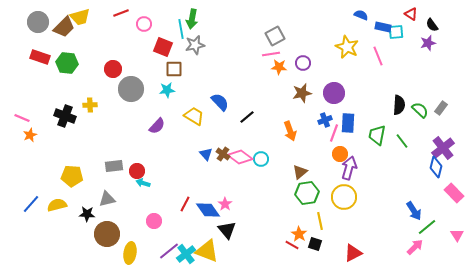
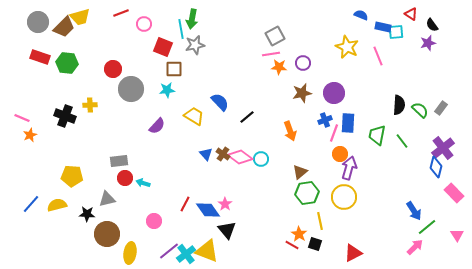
gray rectangle at (114, 166): moved 5 px right, 5 px up
red circle at (137, 171): moved 12 px left, 7 px down
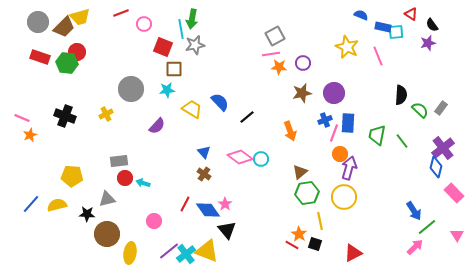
red circle at (113, 69): moved 36 px left, 17 px up
yellow cross at (90, 105): moved 16 px right, 9 px down; rotated 24 degrees counterclockwise
black semicircle at (399, 105): moved 2 px right, 10 px up
yellow trapezoid at (194, 116): moved 2 px left, 7 px up
blue triangle at (206, 154): moved 2 px left, 2 px up
brown cross at (223, 154): moved 19 px left, 20 px down
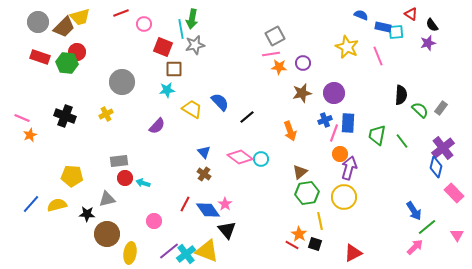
gray circle at (131, 89): moved 9 px left, 7 px up
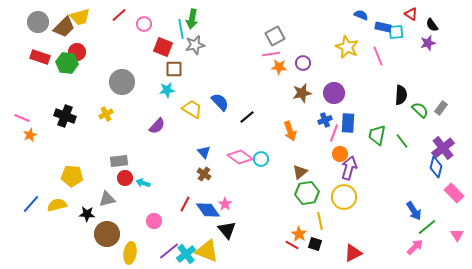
red line at (121, 13): moved 2 px left, 2 px down; rotated 21 degrees counterclockwise
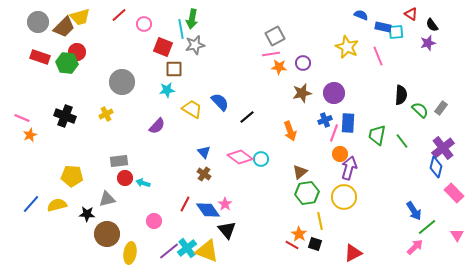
cyan cross at (186, 254): moved 1 px right, 6 px up
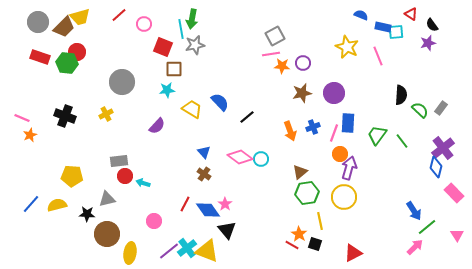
orange star at (279, 67): moved 3 px right, 1 px up
blue cross at (325, 120): moved 12 px left, 7 px down
green trapezoid at (377, 135): rotated 25 degrees clockwise
red circle at (125, 178): moved 2 px up
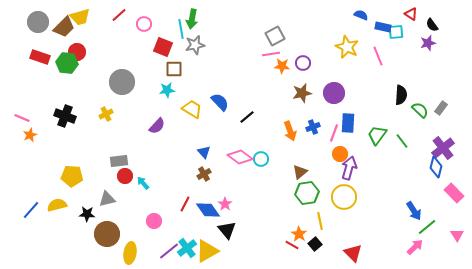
brown cross at (204, 174): rotated 24 degrees clockwise
cyan arrow at (143, 183): rotated 32 degrees clockwise
blue line at (31, 204): moved 6 px down
black square at (315, 244): rotated 32 degrees clockwise
yellow triangle at (207, 251): rotated 50 degrees counterclockwise
red triangle at (353, 253): rotated 48 degrees counterclockwise
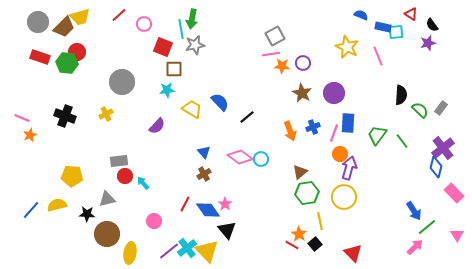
brown star at (302, 93): rotated 30 degrees counterclockwise
yellow triangle at (207, 251): rotated 45 degrees counterclockwise
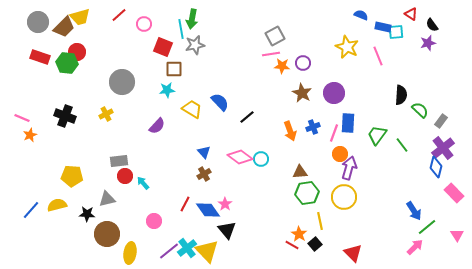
gray rectangle at (441, 108): moved 13 px down
green line at (402, 141): moved 4 px down
brown triangle at (300, 172): rotated 35 degrees clockwise
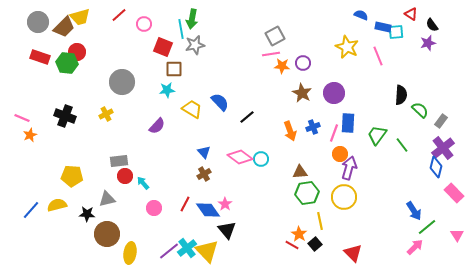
pink circle at (154, 221): moved 13 px up
